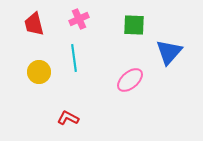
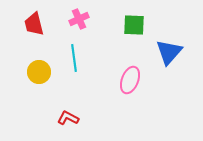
pink ellipse: rotated 28 degrees counterclockwise
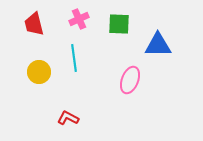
green square: moved 15 px left, 1 px up
blue triangle: moved 11 px left, 7 px up; rotated 48 degrees clockwise
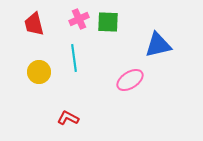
green square: moved 11 px left, 2 px up
blue triangle: rotated 12 degrees counterclockwise
pink ellipse: rotated 36 degrees clockwise
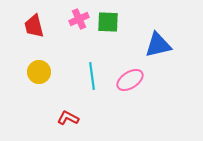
red trapezoid: moved 2 px down
cyan line: moved 18 px right, 18 px down
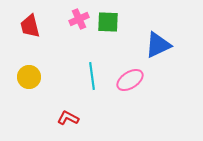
red trapezoid: moved 4 px left
blue triangle: rotated 12 degrees counterclockwise
yellow circle: moved 10 px left, 5 px down
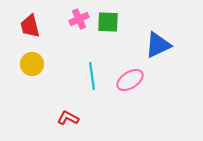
yellow circle: moved 3 px right, 13 px up
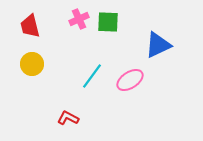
cyan line: rotated 44 degrees clockwise
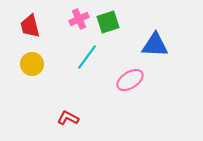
green square: rotated 20 degrees counterclockwise
blue triangle: moved 3 px left; rotated 28 degrees clockwise
cyan line: moved 5 px left, 19 px up
